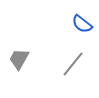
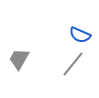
blue semicircle: moved 2 px left, 11 px down; rotated 15 degrees counterclockwise
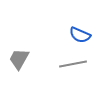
gray line: rotated 40 degrees clockwise
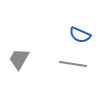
gray line: rotated 20 degrees clockwise
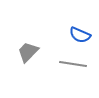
gray trapezoid: moved 9 px right, 7 px up; rotated 15 degrees clockwise
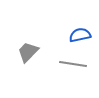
blue semicircle: rotated 145 degrees clockwise
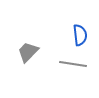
blue semicircle: rotated 95 degrees clockwise
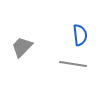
gray trapezoid: moved 6 px left, 5 px up
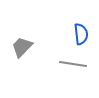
blue semicircle: moved 1 px right, 1 px up
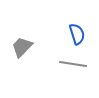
blue semicircle: moved 4 px left; rotated 10 degrees counterclockwise
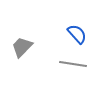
blue semicircle: rotated 25 degrees counterclockwise
